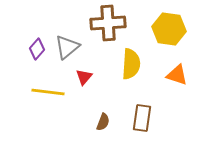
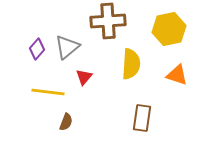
brown cross: moved 2 px up
yellow hexagon: rotated 20 degrees counterclockwise
brown semicircle: moved 37 px left
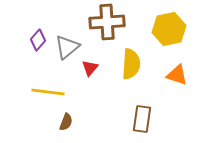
brown cross: moved 1 px left, 1 px down
purple diamond: moved 1 px right, 9 px up
red triangle: moved 6 px right, 9 px up
brown rectangle: moved 1 px down
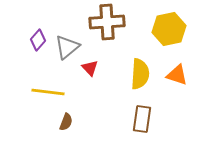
yellow semicircle: moved 9 px right, 10 px down
red triangle: rotated 24 degrees counterclockwise
